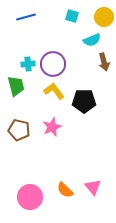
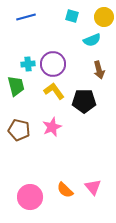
brown arrow: moved 5 px left, 8 px down
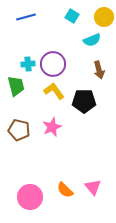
cyan square: rotated 16 degrees clockwise
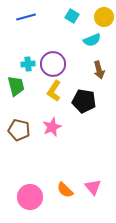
yellow L-shape: rotated 110 degrees counterclockwise
black pentagon: rotated 10 degrees clockwise
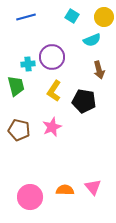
purple circle: moved 1 px left, 7 px up
orange semicircle: rotated 138 degrees clockwise
